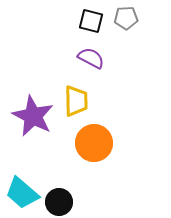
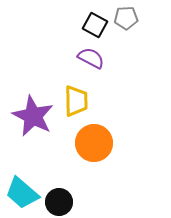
black square: moved 4 px right, 4 px down; rotated 15 degrees clockwise
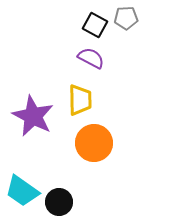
yellow trapezoid: moved 4 px right, 1 px up
cyan trapezoid: moved 2 px up; rotated 6 degrees counterclockwise
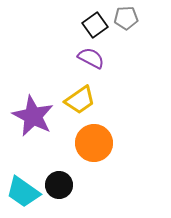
black square: rotated 25 degrees clockwise
yellow trapezoid: rotated 56 degrees clockwise
cyan trapezoid: moved 1 px right, 1 px down
black circle: moved 17 px up
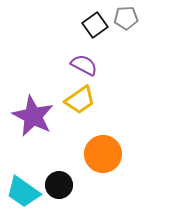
purple semicircle: moved 7 px left, 7 px down
orange circle: moved 9 px right, 11 px down
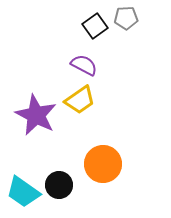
black square: moved 1 px down
purple star: moved 3 px right, 1 px up
orange circle: moved 10 px down
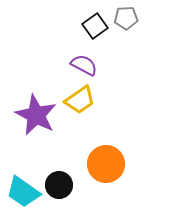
orange circle: moved 3 px right
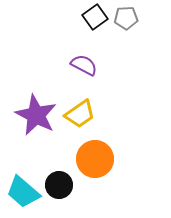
black square: moved 9 px up
yellow trapezoid: moved 14 px down
orange circle: moved 11 px left, 5 px up
cyan trapezoid: rotated 6 degrees clockwise
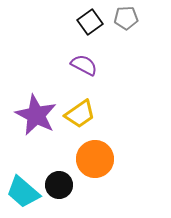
black square: moved 5 px left, 5 px down
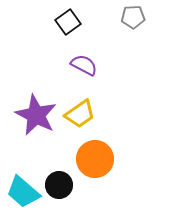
gray pentagon: moved 7 px right, 1 px up
black square: moved 22 px left
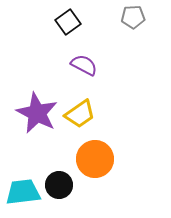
purple star: moved 1 px right, 2 px up
cyan trapezoid: rotated 132 degrees clockwise
